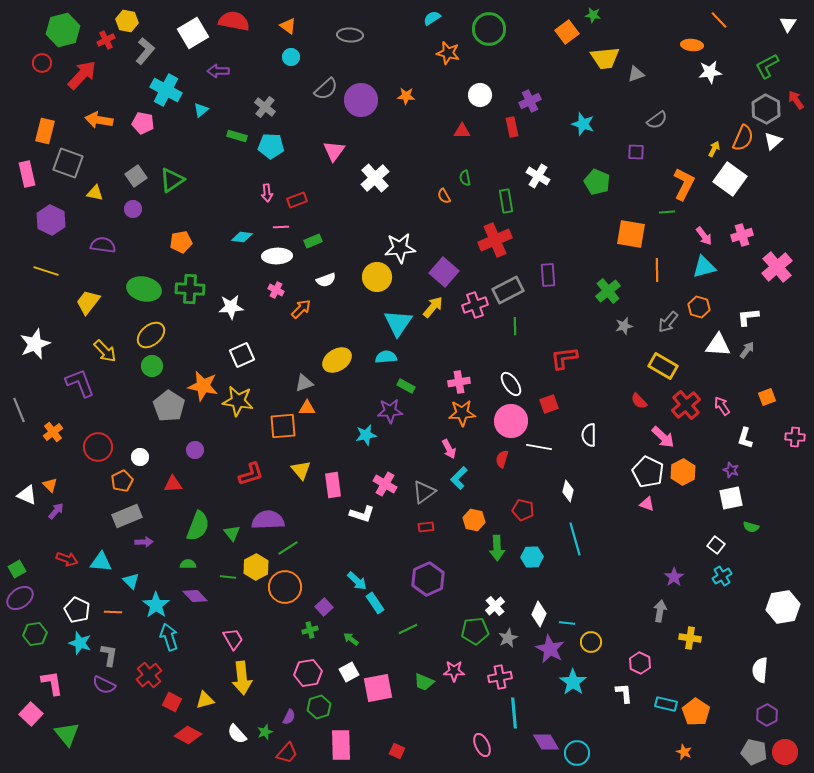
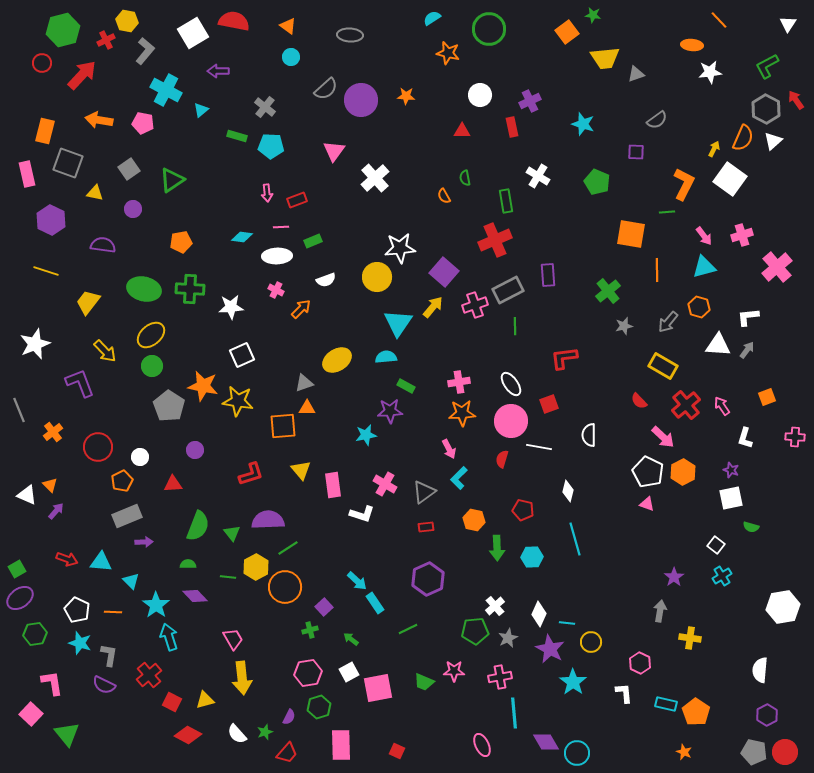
gray square at (136, 176): moved 7 px left, 7 px up
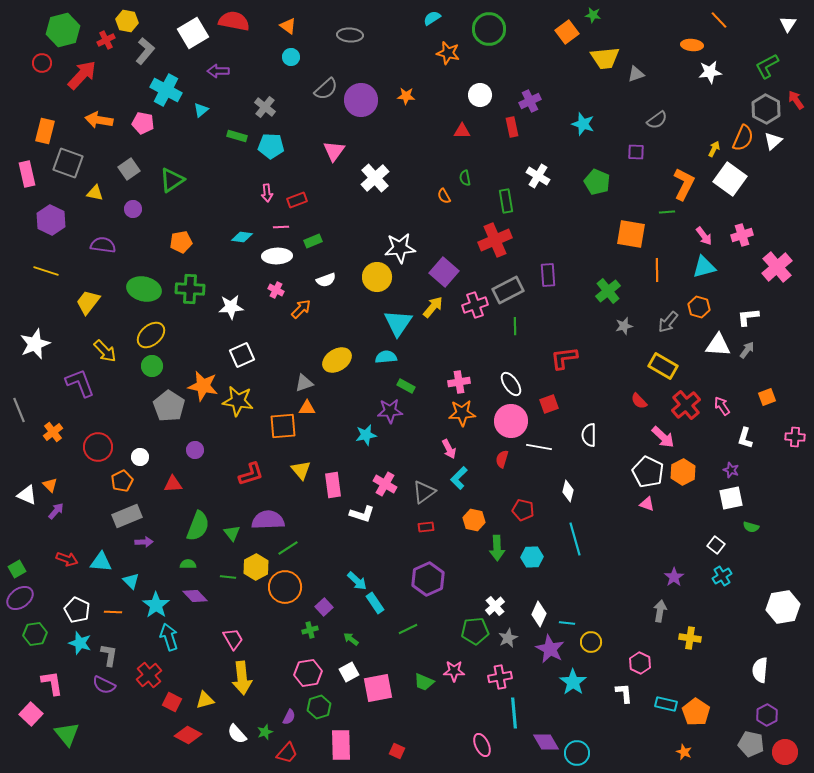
gray pentagon at (754, 752): moved 3 px left, 8 px up
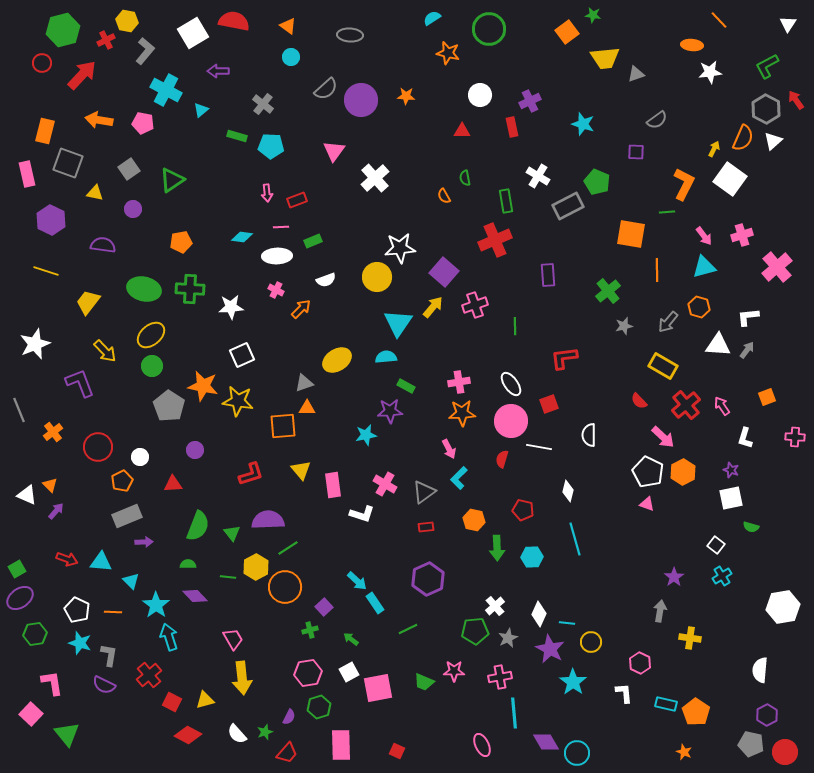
gray cross at (265, 107): moved 2 px left, 3 px up
gray rectangle at (508, 290): moved 60 px right, 84 px up
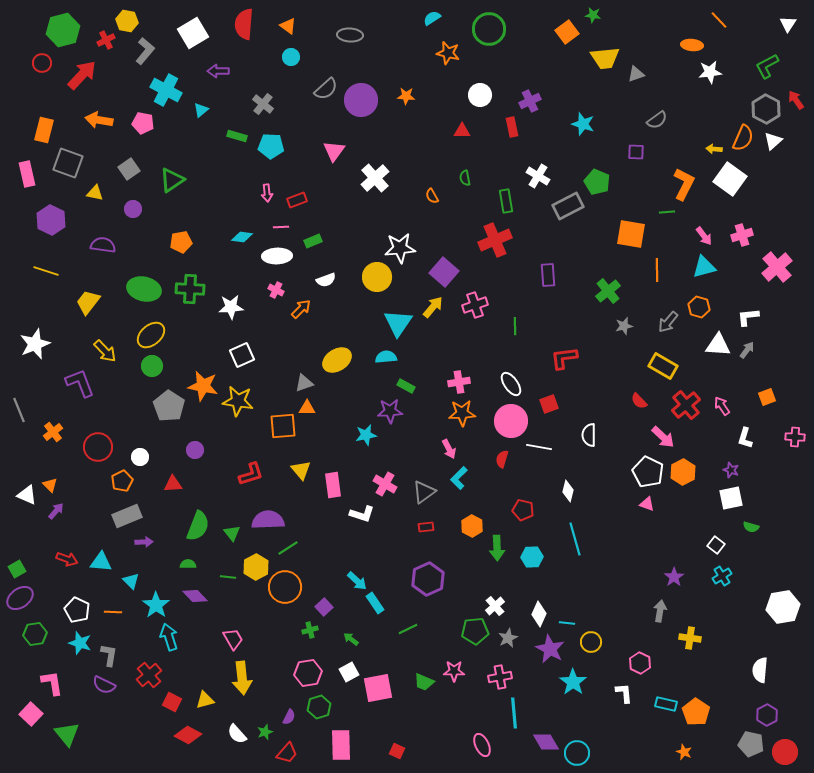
red semicircle at (234, 21): moved 10 px right, 3 px down; rotated 96 degrees counterclockwise
orange rectangle at (45, 131): moved 1 px left, 1 px up
yellow arrow at (714, 149): rotated 112 degrees counterclockwise
orange semicircle at (444, 196): moved 12 px left
orange hexagon at (474, 520): moved 2 px left, 6 px down; rotated 15 degrees clockwise
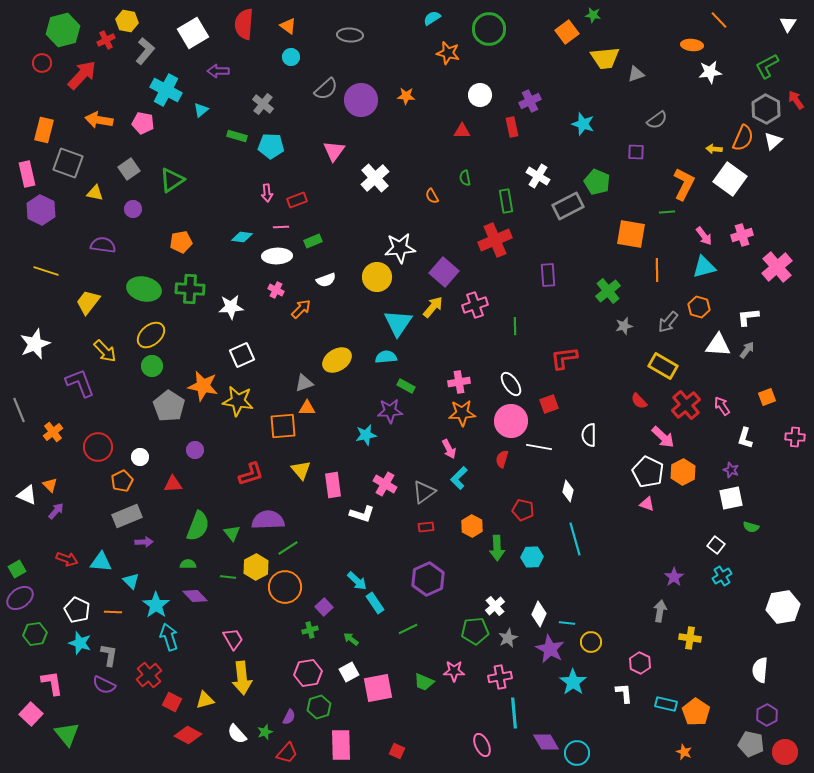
purple hexagon at (51, 220): moved 10 px left, 10 px up
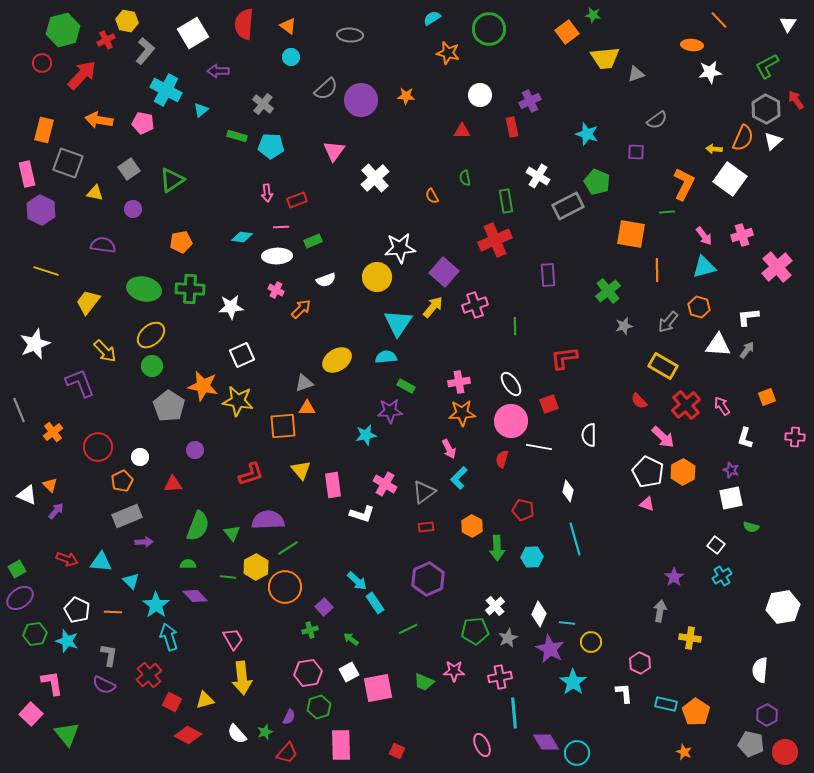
cyan star at (583, 124): moved 4 px right, 10 px down
cyan star at (80, 643): moved 13 px left, 2 px up
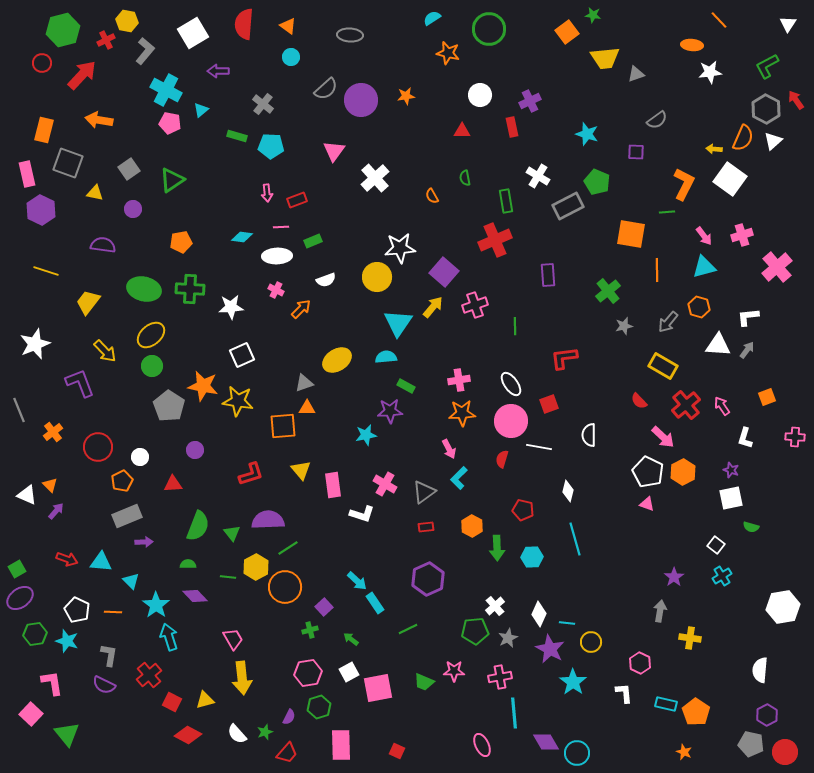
orange star at (406, 96): rotated 12 degrees counterclockwise
pink pentagon at (143, 123): moved 27 px right
pink cross at (459, 382): moved 2 px up
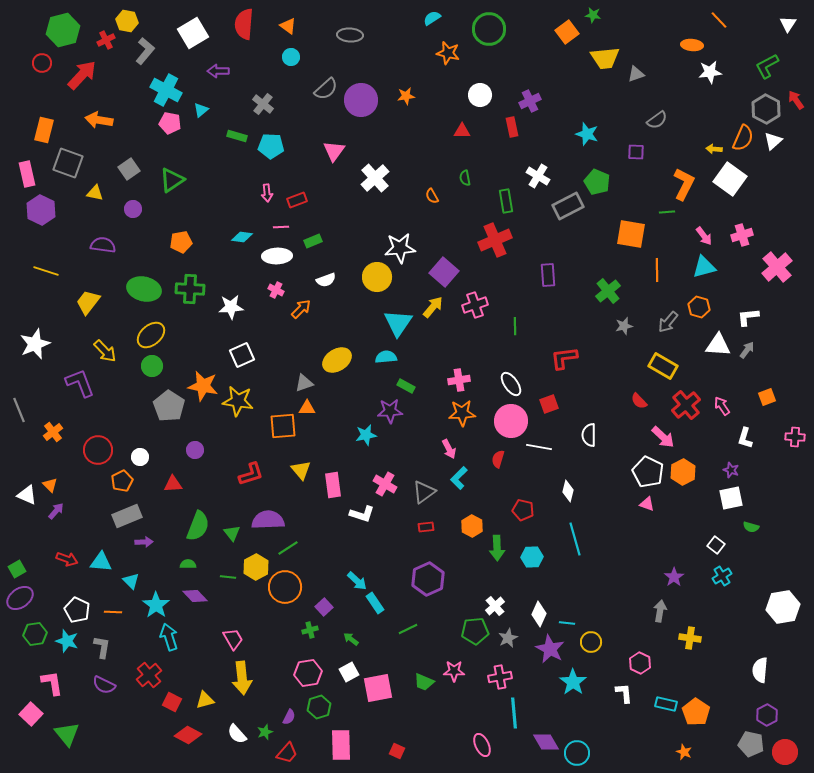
red circle at (98, 447): moved 3 px down
red semicircle at (502, 459): moved 4 px left
gray L-shape at (109, 655): moved 7 px left, 8 px up
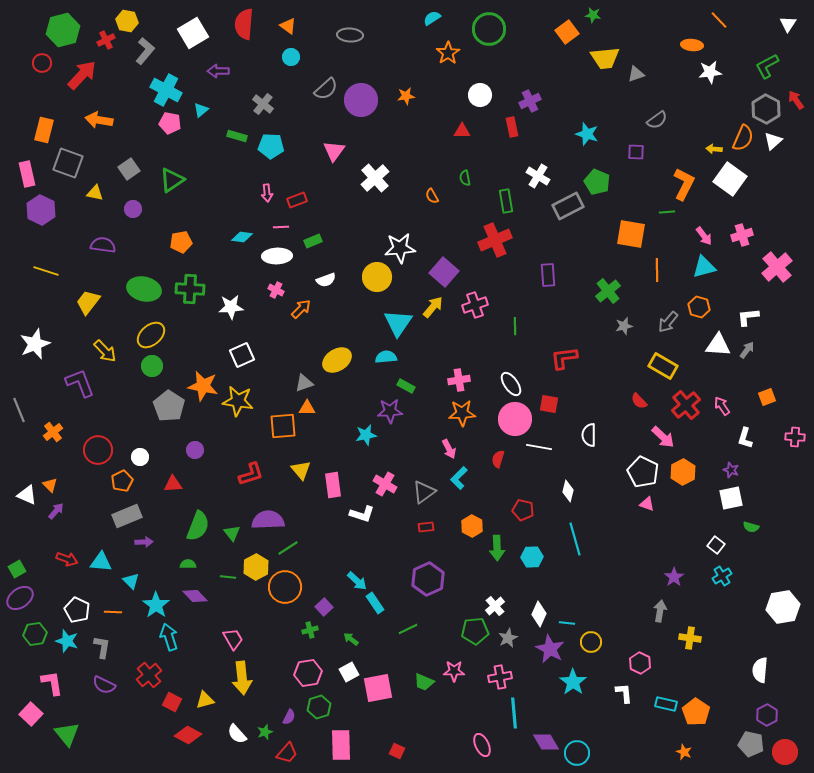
orange star at (448, 53): rotated 25 degrees clockwise
red square at (549, 404): rotated 30 degrees clockwise
pink circle at (511, 421): moved 4 px right, 2 px up
white pentagon at (648, 472): moved 5 px left
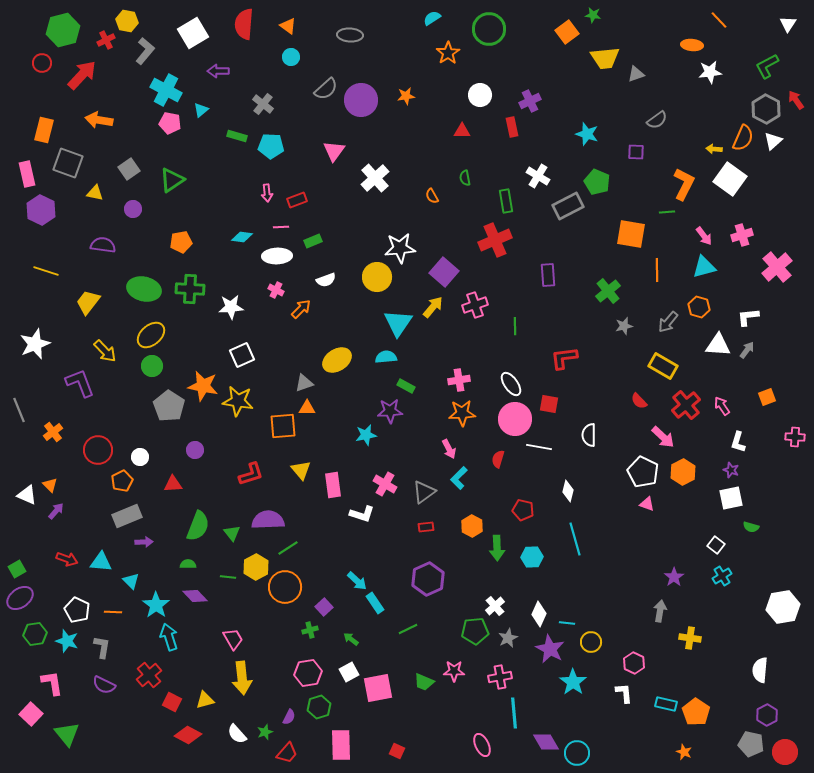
white L-shape at (745, 438): moved 7 px left, 4 px down
pink hexagon at (640, 663): moved 6 px left
